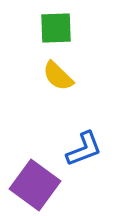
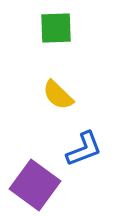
yellow semicircle: moved 19 px down
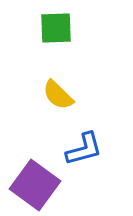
blue L-shape: rotated 6 degrees clockwise
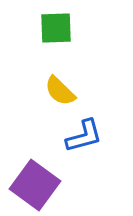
yellow semicircle: moved 2 px right, 4 px up
blue L-shape: moved 13 px up
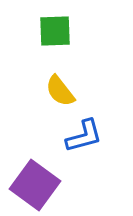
green square: moved 1 px left, 3 px down
yellow semicircle: rotated 8 degrees clockwise
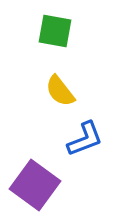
green square: rotated 12 degrees clockwise
blue L-shape: moved 1 px right, 3 px down; rotated 6 degrees counterclockwise
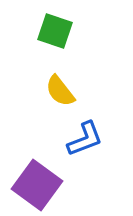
green square: rotated 9 degrees clockwise
purple square: moved 2 px right
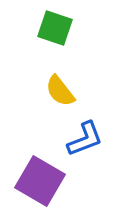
green square: moved 3 px up
purple square: moved 3 px right, 4 px up; rotated 6 degrees counterclockwise
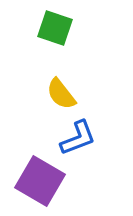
yellow semicircle: moved 1 px right, 3 px down
blue L-shape: moved 7 px left, 1 px up
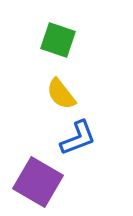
green square: moved 3 px right, 12 px down
purple square: moved 2 px left, 1 px down
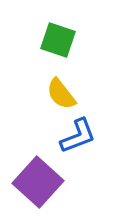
blue L-shape: moved 2 px up
purple square: rotated 12 degrees clockwise
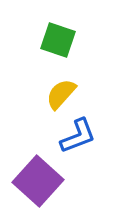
yellow semicircle: rotated 80 degrees clockwise
purple square: moved 1 px up
